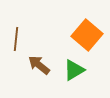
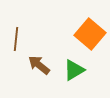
orange square: moved 3 px right, 1 px up
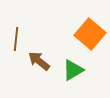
brown arrow: moved 4 px up
green triangle: moved 1 px left
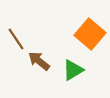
brown line: rotated 40 degrees counterclockwise
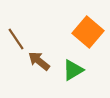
orange square: moved 2 px left, 2 px up
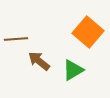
brown line: rotated 60 degrees counterclockwise
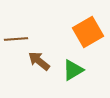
orange square: rotated 20 degrees clockwise
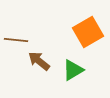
brown line: moved 1 px down; rotated 10 degrees clockwise
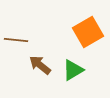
brown arrow: moved 1 px right, 4 px down
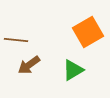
brown arrow: moved 11 px left; rotated 75 degrees counterclockwise
